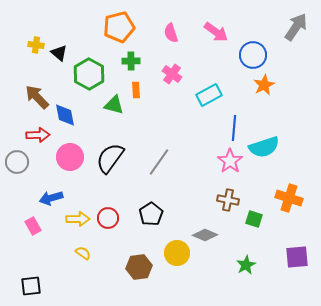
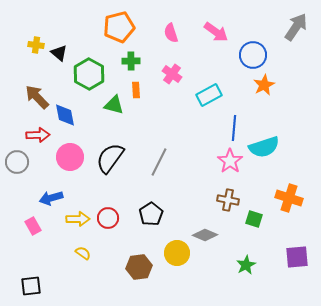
gray line: rotated 8 degrees counterclockwise
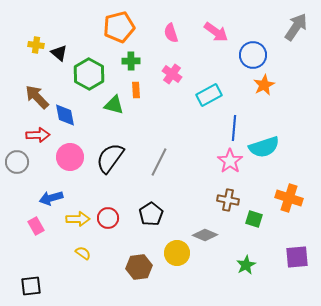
pink rectangle: moved 3 px right
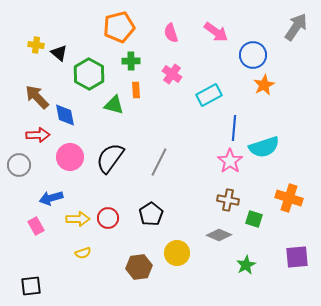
gray circle: moved 2 px right, 3 px down
gray diamond: moved 14 px right
yellow semicircle: rotated 126 degrees clockwise
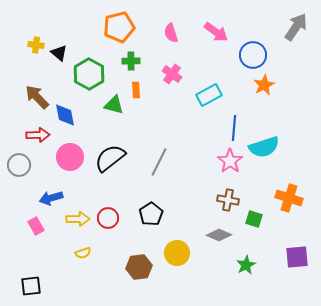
black semicircle: rotated 16 degrees clockwise
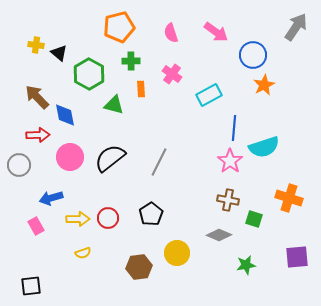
orange rectangle: moved 5 px right, 1 px up
green star: rotated 18 degrees clockwise
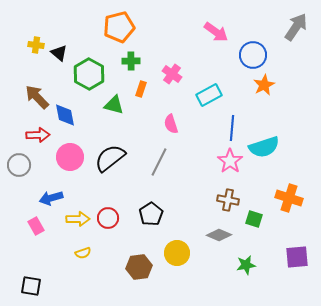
pink semicircle: moved 91 px down
orange rectangle: rotated 21 degrees clockwise
blue line: moved 2 px left
black square: rotated 15 degrees clockwise
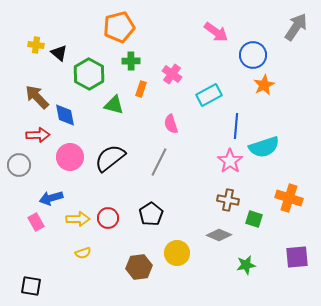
blue line: moved 4 px right, 2 px up
pink rectangle: moved 4 px up
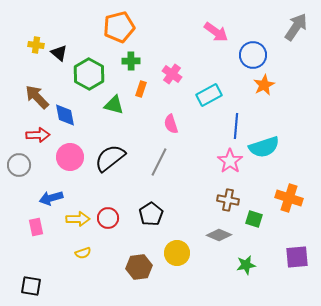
pink rectangle: moved 5 px down; rotated 18 degrees clockwise
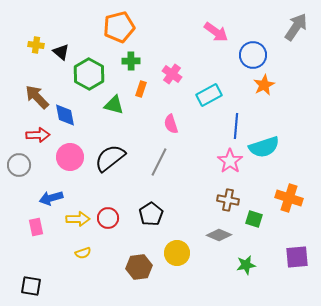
black triangle: moved 2 px right, 1 px up
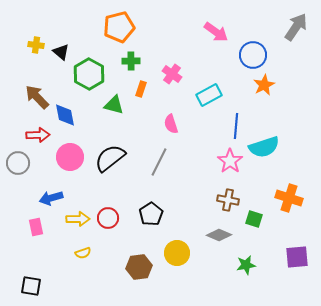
gray circle: moved 1 px left, 2 px up
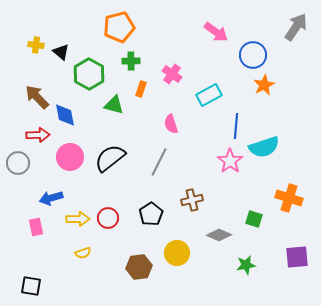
brown cross: moved 36 px left; rotated 25 degrees counterclockwise
